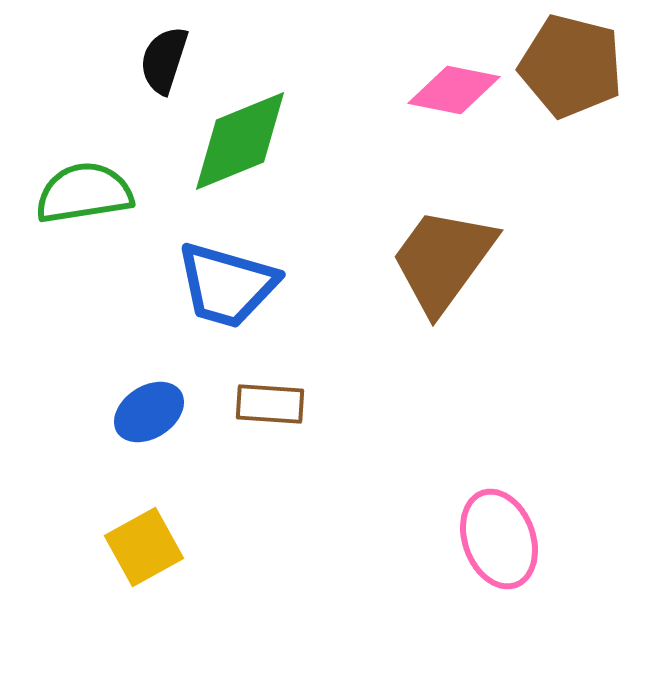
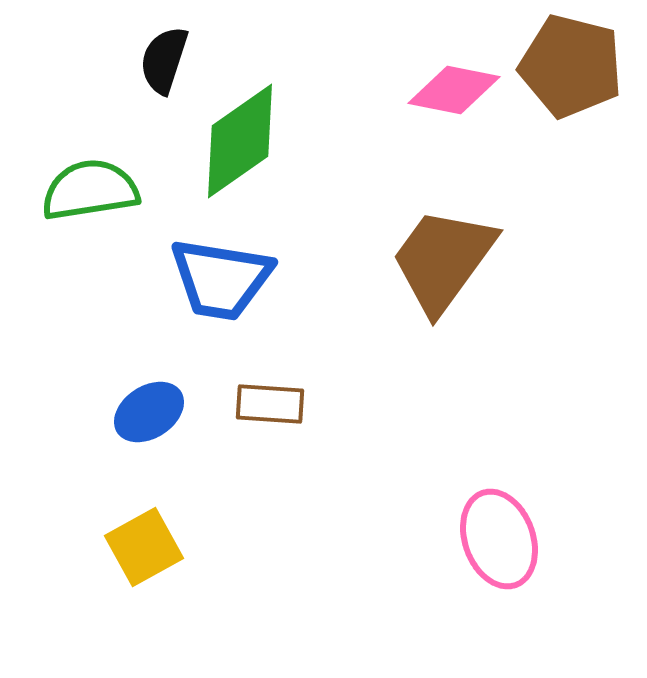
green diamond: rotated 13 degrees counterclockwise
green semicircle: moved 6 px right, 3 px up
blue trapezoid: moved 6 px left, 6 px up; rotated 7 degrees counterclockwise
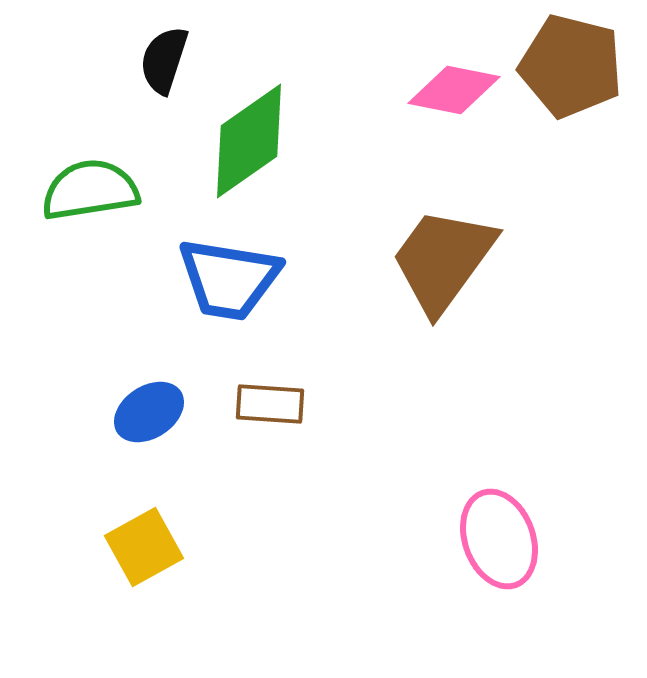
green diamond: moved 9 px right
blue trapezoid: moved 8 px right
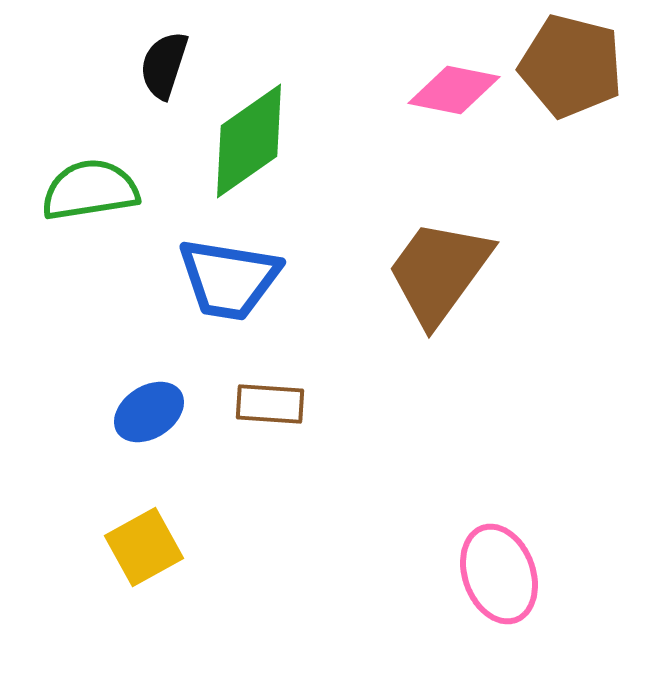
black semicircle: moved 5 px down
brown trapezoid: moved 4 px left, 12 px down
pink ellipse: moved 35 px down
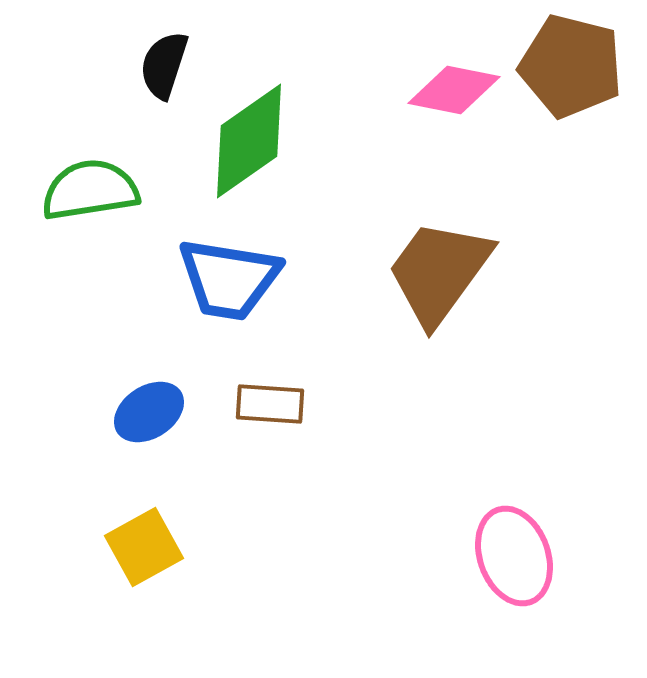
pink ellipse: moved 15 px right, 18 px up
